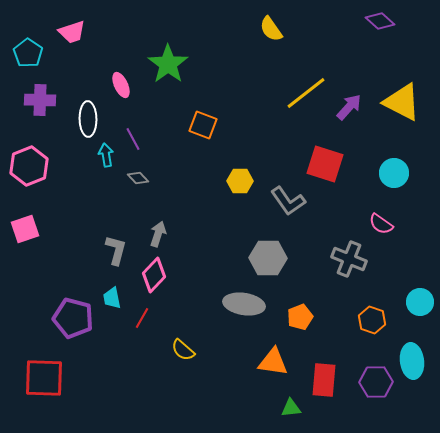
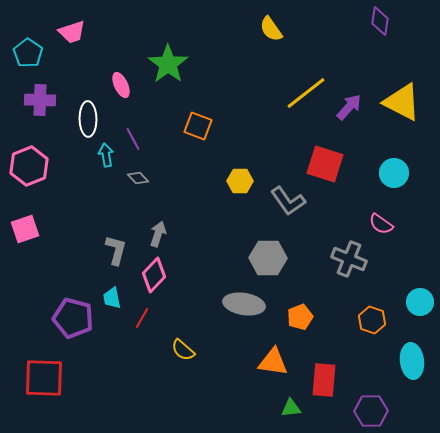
purple diamond at (380, 21): rotated 56 degrees clockwise
orange square at (203, 125): moved 5 px left, 1 px down
purple hexagon at (376, 382): moved 5 px left, 29 px down
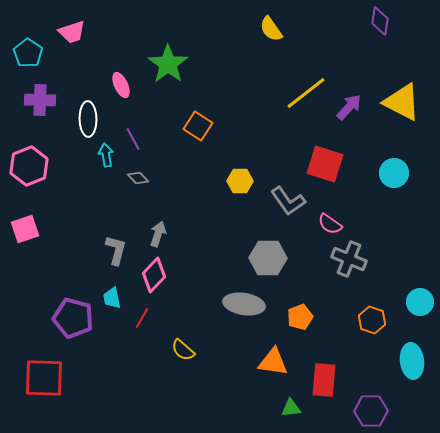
orange square at (198, 126): rotated 12 degrees clockwise
pink semicircle at (381, 224): moved 51 px left
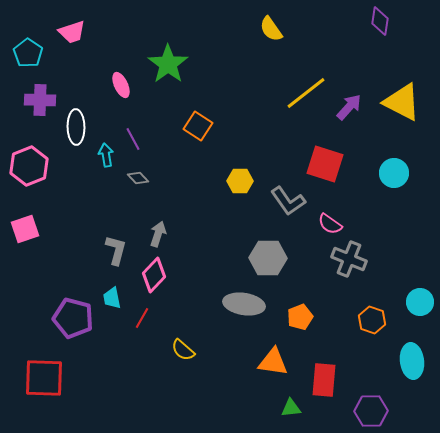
white ellipse at (88, 119): moved 12 px left, 8 px down
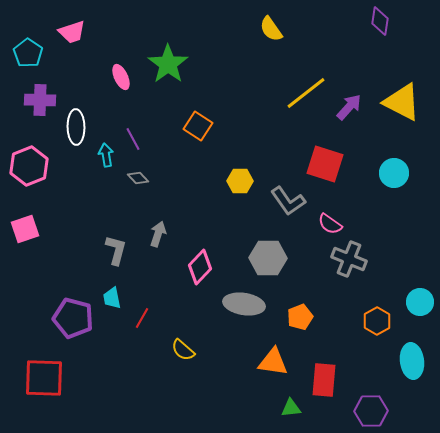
pink ellipse at (121, 85): moved 8 px up
pink diamond at (154, 275): moved 46 px right, 8 px up
orange hexagon at (372, 320): moved 5 px right, 1 px down; rotated 12 degrees clockwise
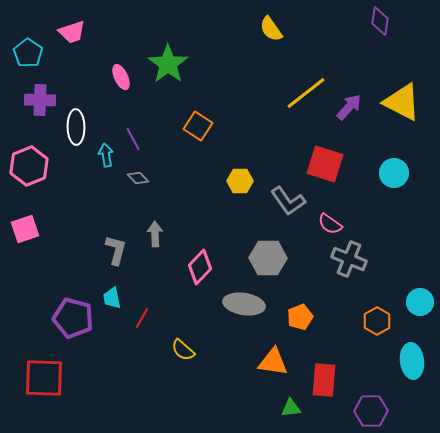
gray arrow at (158, 234): moved 3 px left; rotated 20 degrees counterclockwise
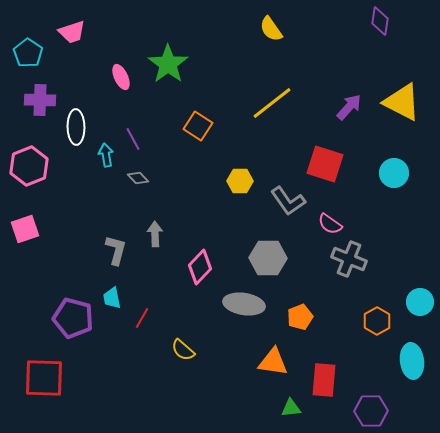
yellow line at (306, 93): moved 34 px left, 10 px down
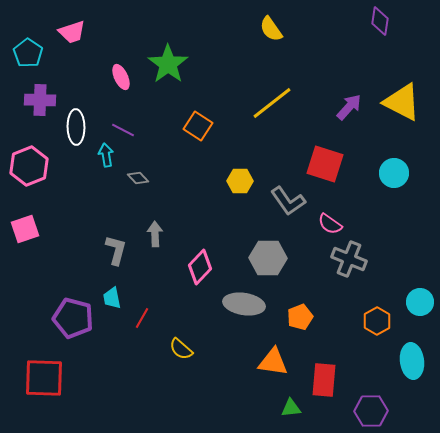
purple line at (133, 139): moved 10 px left, 9 px up; rotated 35 degrees counterclockwise
yellow semicircle at (183, 350): moved 2 px left, 1 px up
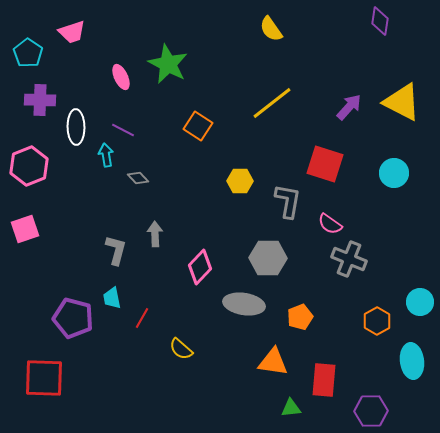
green star at (168, 64): rotated 9 degrees counterclockwise
gray L-shape at (288, 201): rotated 135 degrees counterclockwise
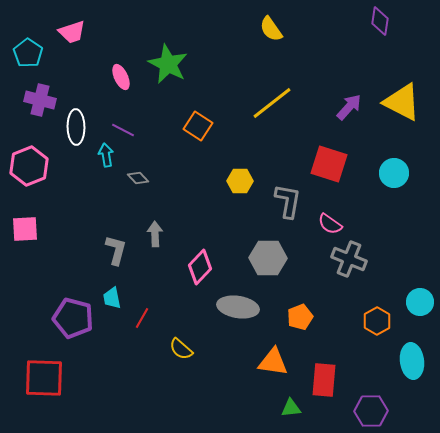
purple cross at (40, 100): rotated 12 degrees clockwise
red square at (325, 164): moved 4 px right
pink square at (25, 229): rotated 16 degrees clockwise
gray ellipse at (244, 304): moved 6 px left, 3 px down
